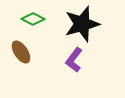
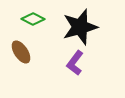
black star: moved 2 px left, 3 px down
purple L-shape: moved 1 px right, 3 px down
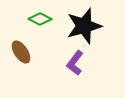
green diamond: moved 7 px right
black star: moved 4 px right, 1 px up
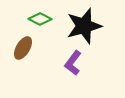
brown ellipse: moved 2 px right, 4 px up; rotated 65 degrees clockwise
purple L-shape: moved 2 px left
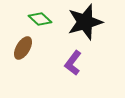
green diamond: rotated 15 degrees clockwise
black star: moved 1 px right, 4 px up
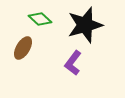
black star: moved 3 px down
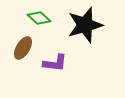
green diamond: moved 1 px left, 1 px up
purple L-shape: moved 18 px left; rotated 120 degrees counterclockwise
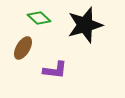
purple L-shape: moved 7 px down
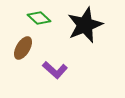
black star: rotated 6 degrees counterclockwise
purple L-shape: rotated 35 degrees clockwise
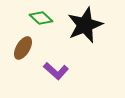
green diamond: moved 2 px right
purple L-shape: moved 1 px right, 1 px down
